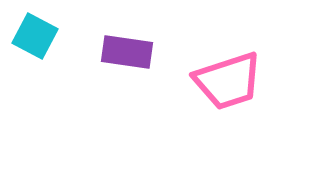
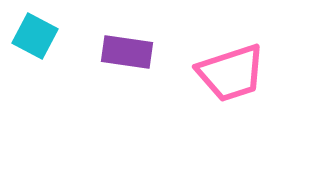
pink trapezoid: moved 3 px right, 8 px up
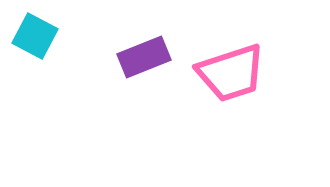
purple rectangle: moved 17 px right, 5 px down; rotated 30 degrees counterclockwise
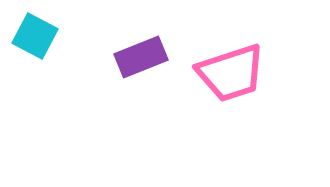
purple rectangle: moved 3 px left
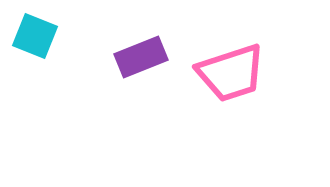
cyan square: rotated 6 degrees counterclockwise
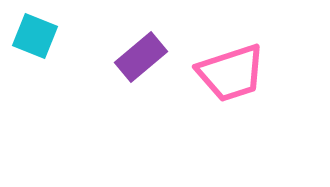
purple rectangle: rotated 18 degrees counterclockwise
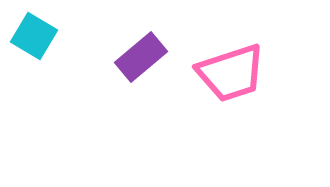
cyan square: moved 1 px left; rotated 9 degrees clockwise
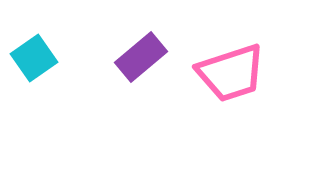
cyan square: moved 22 px down; rotated 24 degrees clockwise
